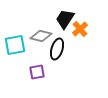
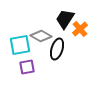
gray diamond: rotated 15 degrees clockwise
cyan square: moved 5 px right
purple square: moved 10 px left, 5 px up
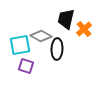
black trapezoid: moved 1 px right; rotated 20 degrees counterclockwise
orange cross: moved 4 px right
black ellipse: rotated 15 degrees counterclockwise
purple square: moved 1 px left, 1 px up; rotated 28 degrees clockwise
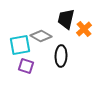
black ellipse: moved 4 px right, 7 px down
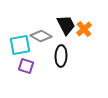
black trapezoid: moved 6 px down; rotated 140 degrees clockwise
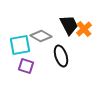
black trapezoid: moved 3 px right
black ellipse: rotated 20 degrees counterclockwise
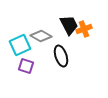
orange cross: rotated 21 degrees clockwise
cyan square: rotated 15 degrees counterclockwise
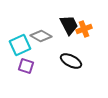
black ellipse: moved 10 px right, 5 px down; rotated 45 degrees counterclockwise
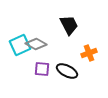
orange cross: moved 5 px right, 24 px down
gray diamond: moved 5 px left, 8 px down
black ellipse: moved 4 px left, 10 px down
purple square: moved 16 px right, 3 px down; rotated 14 degrees counterclockwise
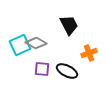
gray diamond: moved 1 px up
